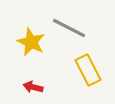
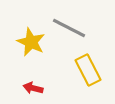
red arrow: moved 1 px down
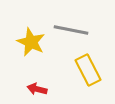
gray line: moved 2 px right, 2 px down; rotated 16 degrees counterclockwise
red arrow: moved 4 px right, 1 px down
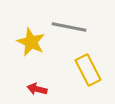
gray line: moved 2 px left, 3 px up
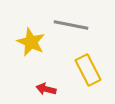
gray line: moved 2 px right, 2 px up
red arrow: moved 9 px right
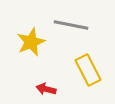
yellow star: rotated 24 degrees clockwise
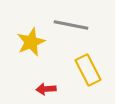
red arrow: rotated 18 degrees counterclockwise
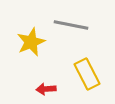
yellow rectangle: moved 1 px left, 4 px down
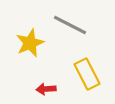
gray line: moved 1 px left; rotated 16 degrees clockwise
yellow star: moved 1 px left, 1 px down
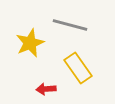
gray line: rotated 12 degrees counterclockwise
yellow rectangle: moved 9 px left, 6 px up; rotated 8 degrees counterclockwise
